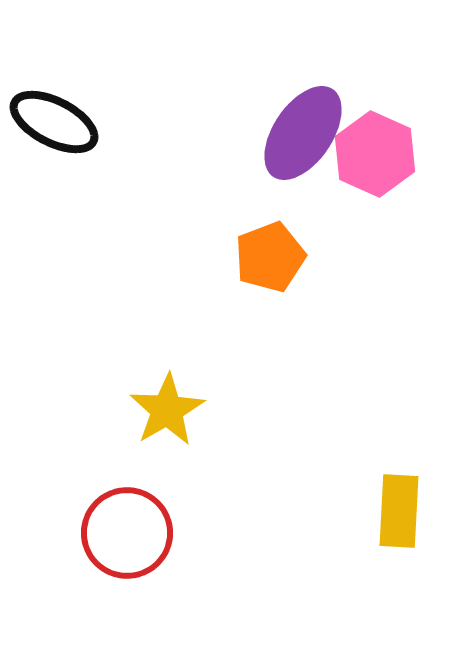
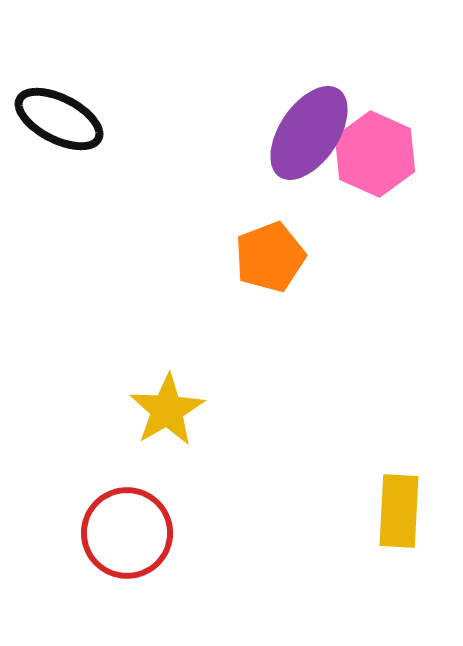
black ellipse: moved 5 px right, 3 px up
purple ellipse: moved 6 px right
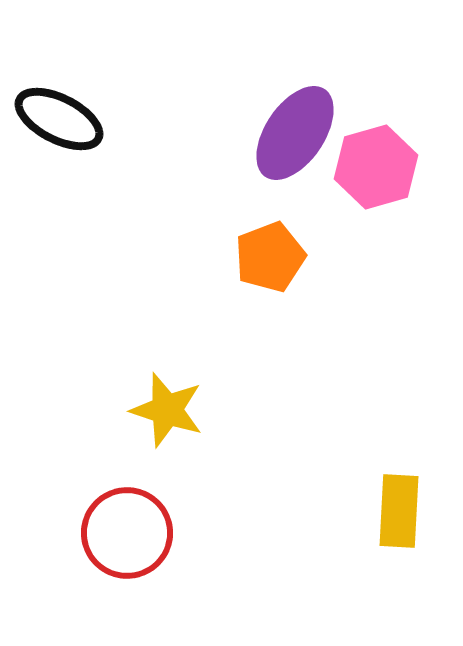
purple ellipse: moved 14 px left
pink hexagon: moved 1 px right, 13 px down; rotated 20 degrees clockwise
yellow star: rotated 24 degrees counterclockwise
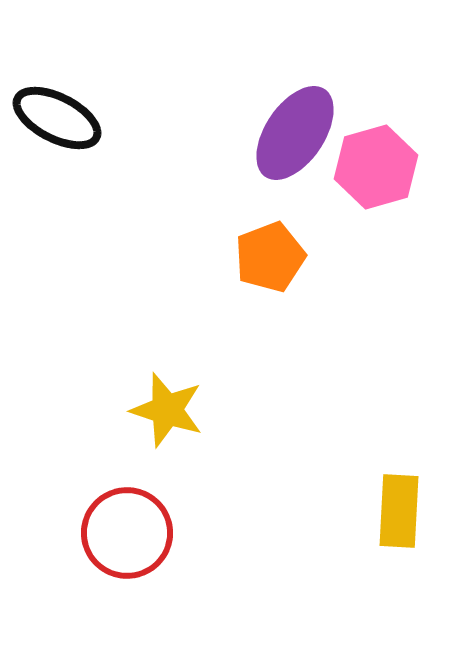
black ellipse: moved 2 px left, 1 px up
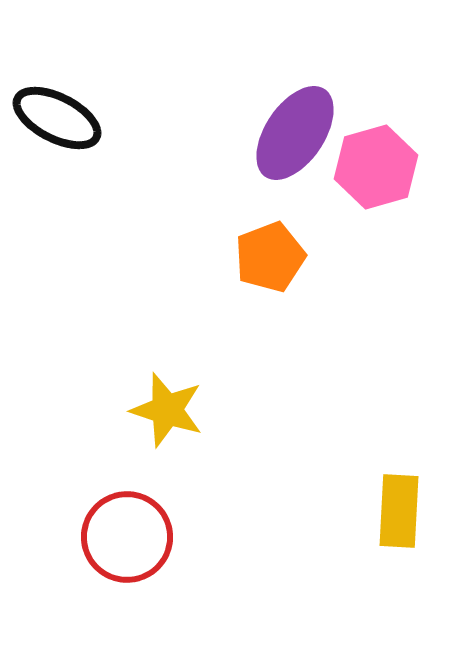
red circle: moved 4 px down
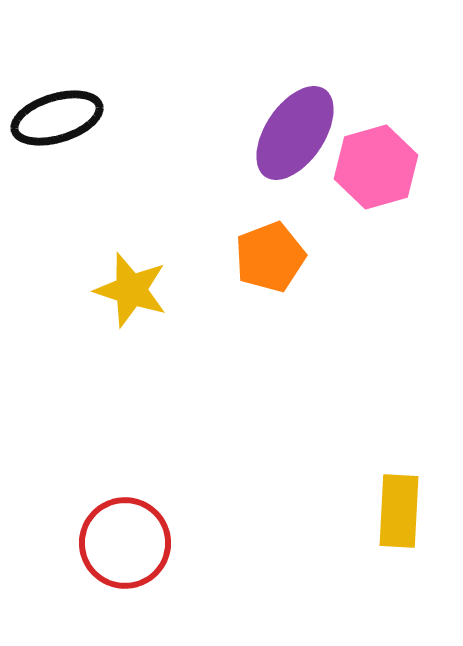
black ellipse: rotated 44 degrees counterclockwise
yellow star: moved 36 px left, 120 px up
red circle: moved 2 px left, 6 px down
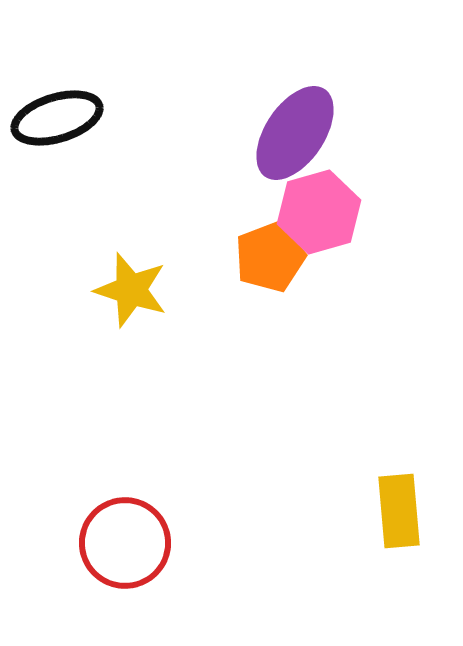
pink hexagon: moved 57 px left, 45 px down
yellow rectangle: rotated 8 degrees counterclockwise
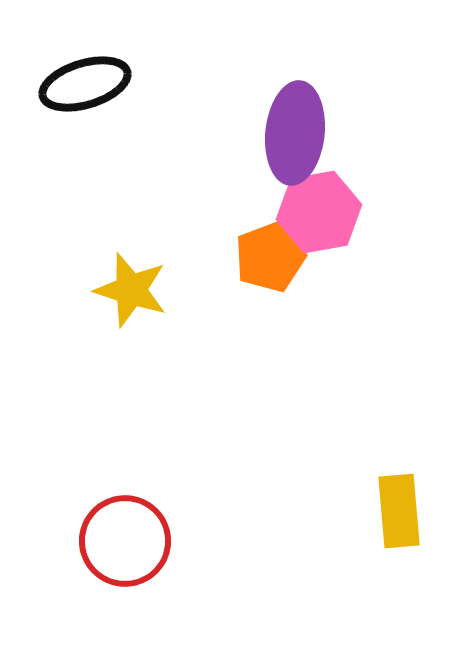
black ellipse: moved 28 px right, 34 px up
purple ellipse: rotated 28 degrees counterclockwise
pink hexagon: rotated 6 degrees clockwise
red circle: moved 2 px up
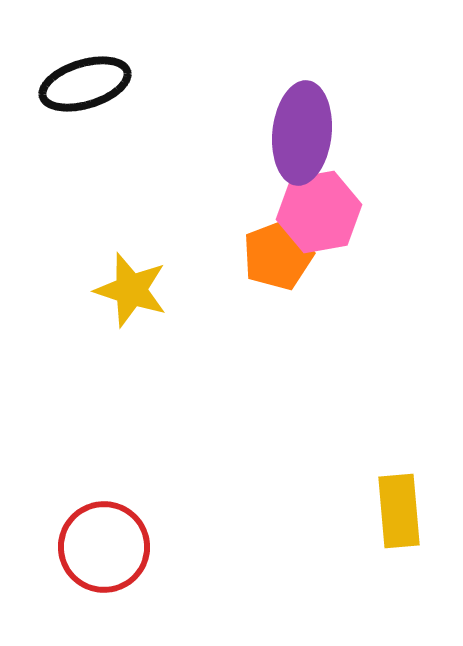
purple ellipse: moved 7 px right
orange pentagon: moved 8 px right, 2 px up
red circle: moved 21 px left, 6 px down
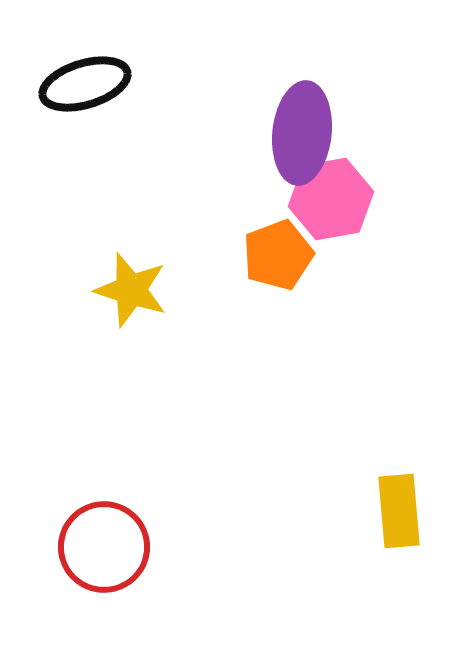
pink hexagon: moved 12 px right, 13 px up
